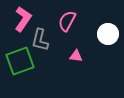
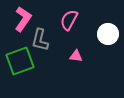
pink semicircle: moved 2 px right, 1 px up
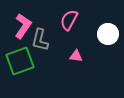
pink L-shape: moved 7 px down
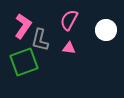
white circle: moved 2 px left, 4 px up
pink triangle: moved 7 px left, 8 px up
green square: moved 4 px right, 1 px down
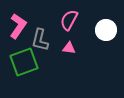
pink L-shape: moved 5 px left
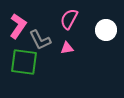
pink semicircle: moved 1 px up
gray L-shape: rotated 40 degrees counterclockwise
pink triangle: moved 2 px left; rotated 16 degrees counterclockwise
green square: rotated 28 degrees clockwise
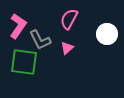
white circle: moved 1 px right, 4 px down
pink triangle: rotated 32 degrees counterclockwise
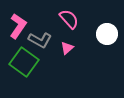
pink semicircle: rotated 110 degrees clockwise
gray L-shape: rotated 35 degrees counterclockwise
green square: rotated 28 degrees clockwise
